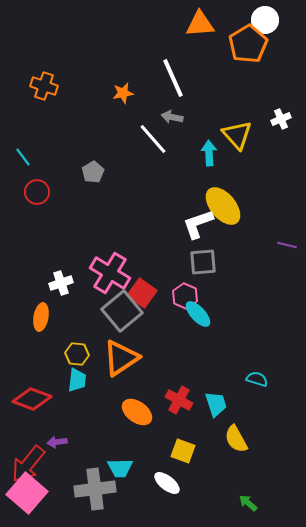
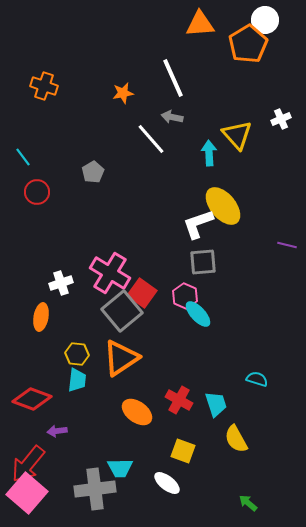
white line at (153, 139): moved 2 px left
purple arrow at (57, 442): moved 11 px up
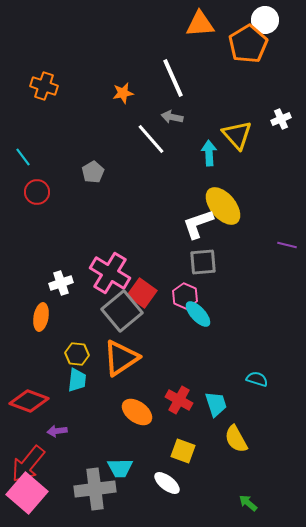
red diamond at (32, 399): moved 3 px left, 2 px down
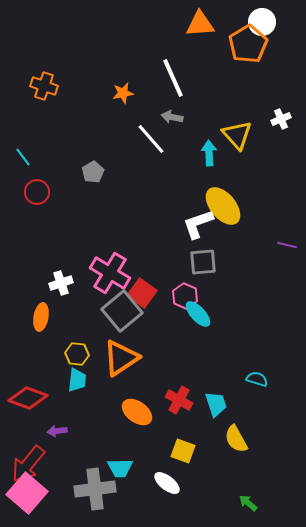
white circle at (265, 20): moved 3 px left, 2 px down
red diamond at (29, 401): moved 1 px left, 3 px up
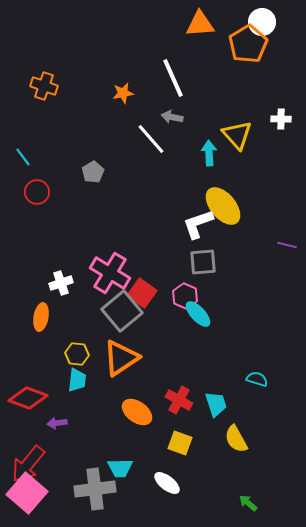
white cross at (281, 119): rotated 24 degrees clockwise
purple arrow at (57, 431): moved 8 px up
yellow square at (183, 451): moved 3 px left, 8 px up
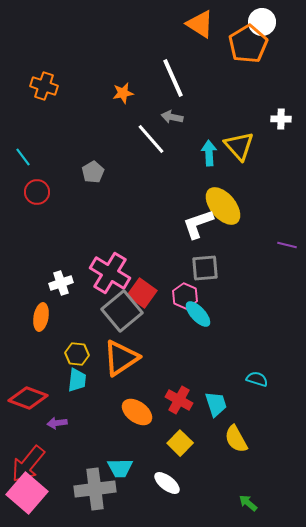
orange triangle at (200, 24): rotated 36 degrees clockwise
yellow triangle at (237, 135): moved 2 px right, 11 px down
gray square at (203, 262): moved 2 px right, 6 px down
yellow square at (180, 443): rotated 25 degrees clockwise
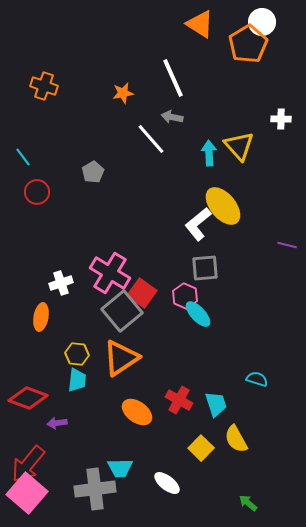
white L-shape at (198, 224): rotated 20 degrees counterclockwise
yellow square at (180, 443): moved 21 px right, 5 px down
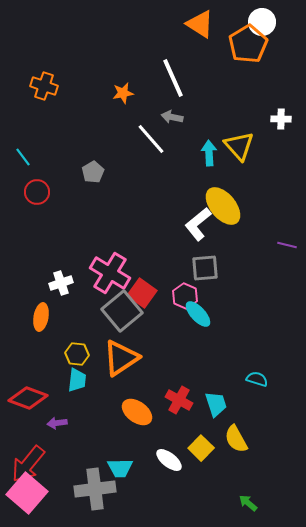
white ellipse at (167, 483): moved 2 px right, 23 px up
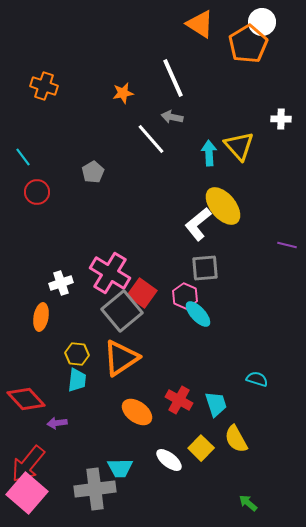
red diamond at (28, 398): moved 2 px left, 1 px down; rotated 27 degrees clockwise
